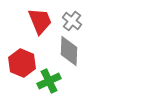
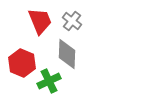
gray diamond: moved 2 px left, 3 px down
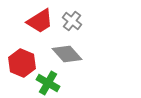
red trapezoid: rotated 80 degrees clockwise
gray diamond: rotated 44 degrees counterclockwise
green cross: moved 1 px left, 2 px down; rotated 35 degrees counterclockwise
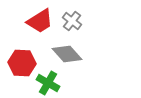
red hexagon: rotated 20 degrees counterclockwise
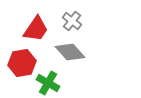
red trapezoid: moved 4 px left, 8 px down; rotated 24 degrees counterclockwise
gray diamond: moved 3 px right, 2 px up
red hexagon: rotated 12 degrees counterclockwise
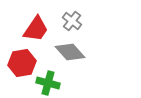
green cross: rotated 15 degrees counterclockwise
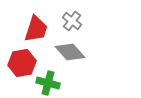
red trapezoid: rotated 16 degrees counterclockwise
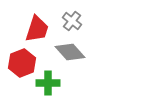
red trapezoid: moved 1 px right
red hexagon: rotated 12 degrees counterclockwise
green cross: rotated 15 degrees counterclockwise
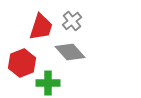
gray cross: rotated 12 degrees clockwise
red trapezoid: moved 4 px right, 2 px up
